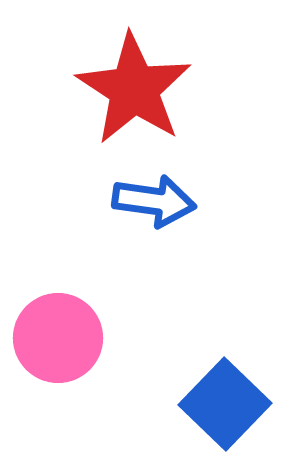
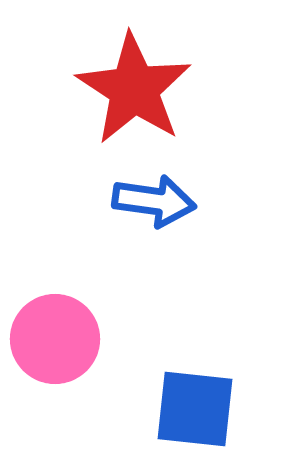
pink circle: moved 3 px left, 1 px down
blue square: moved 30 px left, 5 px down; rotated 38 degrees counterclockwise
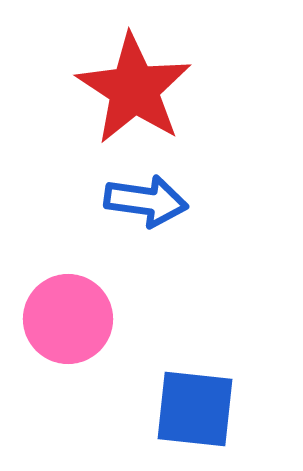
blue arrow: moved 8 px left
pink circle: moved 13 px right, 20 px up
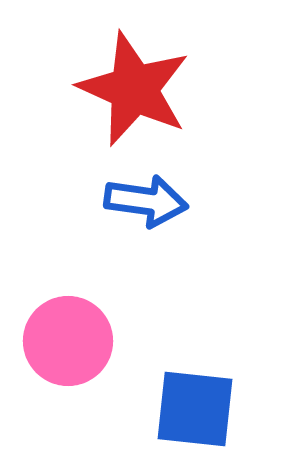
red star: rotated 9 degrees counterclockwise
pink circle: moved 22 px down
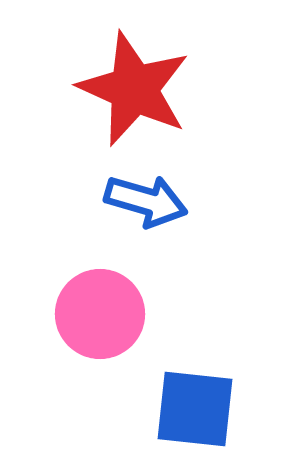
blue arrow: rotated 8 degrees clockwise
pink circle: moved 32 px right, 27 px up
